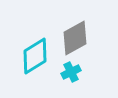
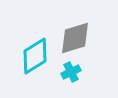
gray diamond: rotated 12 degrees clockwise
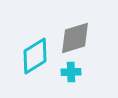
cyan cross: rotated 24 degrees clockwise
